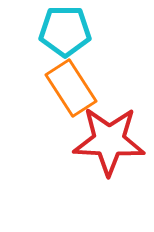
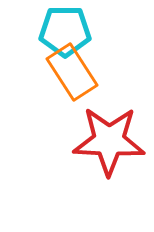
orange rectangle: moved 1 px right, 16 px up
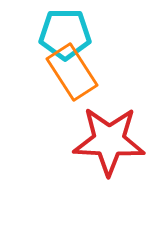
cyan pentagon: moved 3 px down
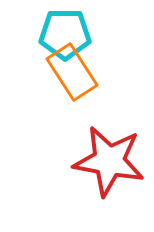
red star: moved 20 px down; rotated 8 degrees clockwise
